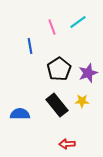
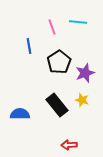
cyan line: rotated 42 degrees clockwise
blue line: moved 1 px left
black pentagon: moved 7 px up
purple star: moved 3 px left
yellow star: moved 1 px up; rotated 16 degrees clockwise
red arrow: moved 2 px right, 1 px down
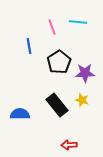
purple star: rotated 18 degrees clockwise
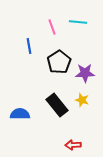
red arrow: moved 4 px right
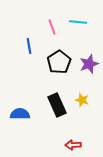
purple star: moved 4 px right, 9 px up; rotated 18 degrees counterclockwise
black rectangle: rotated 15 degrees clockwise
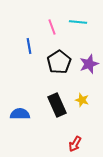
red arrow: moved 2 px right, 1 px up; rotated 56 degrees counterclockwise
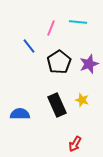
pink line: moved 1 px left, 1 px down; rotated 42 degrees clockwise
blue line: rotated 28 degrees counterclockwise
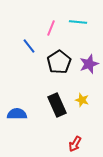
blue semicircle: moved 3 px left
